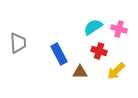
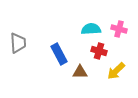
cyan semicircle: moved 2 px left, 2 px down; rotated 30 degrees clockwise
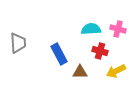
pink cross: moved 1 px left
red cross: moved 1 px right
yellow arrow: rotated 18 degrees clockwise
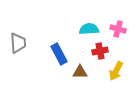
cyan semicircle: moved 2 px left
red cross: rotated 28 degrees counterclockwise
yellow arrow: rotated 36 degrees counterclockwise
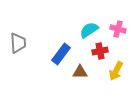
cyan semicircle: moved 1 px down; rotated 30 degrees counterclockwise
blue rectangle: moved 2 px right; rotated 65 degrees clockwise
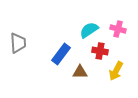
red cross: rotated 21 degrees clockwise
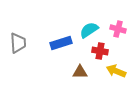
blue rectangle: moved 11 px up; rotated 35 degrees clockwise
yellow arrow: rotated 84 degrees clockwise
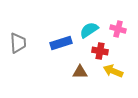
yellow arrow: moved 3 px left
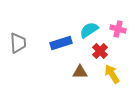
red cross: rotated 35 degrees clockwise
yellow arrow: moved 1 px left, 3 px down; rotated 36 degrees clockwise
